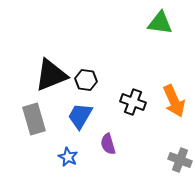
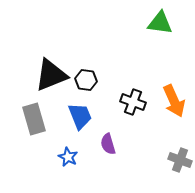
blue trapezoid: rotated 128 degrees clockwise
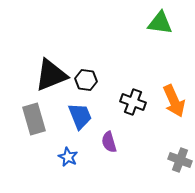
purple semicircle: moved 1 px right, 2 px up
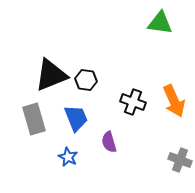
blue trapezoid: moved 4 px left, 2 px down
